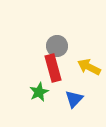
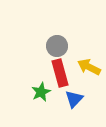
red rectangle: moved 7 px right, 5 px down
green star: moved 2 px right
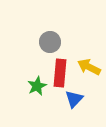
gray circle: moved 7 px left, 4 px up
red rectangle: rotated 20 degrees clockwise
green star: moved 4 px left, 6 px up
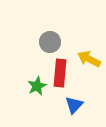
yellow arrow: moved 8 px up
blue triangle: moved 6 px down
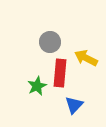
yellow arrow: moved 3 px left, 1 px up
